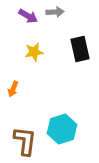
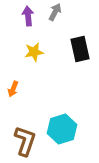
gray arrow: rotated 60 degrees counterclockwise
purple arrow: rotated 126 degrees counterclockwise
brown L-shape: rotated 12 degrees clockwise
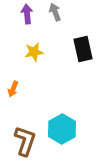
gray arrow: rotated 48 degrees counterclockwise
purple arrow: moved 1 px left, 2 px up
black rectangle: moved 3 px right
cyan hexagon: rotated 12 degrees counterclockwise
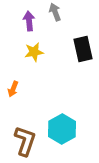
purple arrow: moved 2 px right, 7 px down
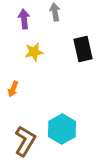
gray arrow: rotated 12 degrees clockwise
purple arrow: moved 5 px left, 2 px up
brown L-shape: rotated 12 degrees clockwise
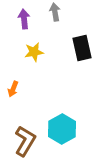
black rectangle: moved 1 px left, 1 px up
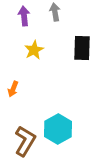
purple arrow: moved 3 px up
black rectangle: rotated 15 degrees clockwise
yellow star: moved 2 px up; rotated 18 degrees counterclockwise
cyan hexagon: moved 4 px left
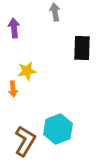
purple arrow: moved 10 px left, 12 px down
yellow star: moved 7 px left, 21 px down; rotated 18 degrees clockwise
orange arrow: rotated 28 degrees counterclockwise
cyan hexagon: rotated 8 degrees clockwise
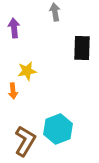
orange arrow: moved 2 px down
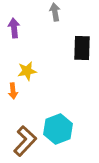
brown L-shape: rotated 12 degrees clockwise
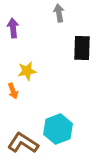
gray arrow: moved 4 px right, 1 px down
purple arrow: moved 1 px left
orange arrow: rotated 14 degrees counterclockwise
brown L-shape: moved 2 px left, 2 px down; rotated 100 degrees counterclockwise
